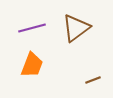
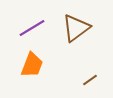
purple line: rotated 16 degrees counterclockwise
brown line: moved 3 px left; rotated 14 degrees counterclockwise
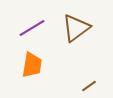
orange trapezoid: rotated 12 degrees counterclockwise
brown line: moved 1 px left, 6 px down
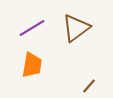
brown line: rotated 14 degrees counterclockwise
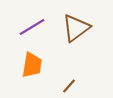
purple line: moved 1 px up
brown line: moved 20 px left
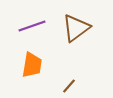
purple line: moved 1 px up; rotated 12 degrees clockwise
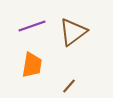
brown triangle: moved 3 px left, 4 px down
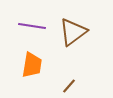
purple line: rotated 28 degrees clockwise
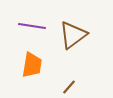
brown triangle: moved 3 px down
brown line: moved 1 px down
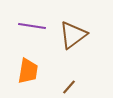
orange trapezoid: moved 4 px left, 6 px down
